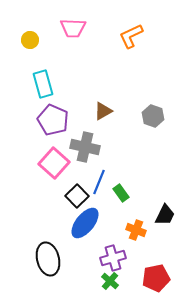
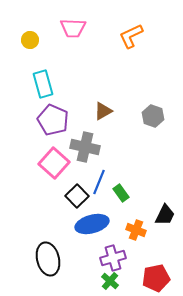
blue ellipse: moved 7 px right, 1 px down; rotated 36 degrees clockwise
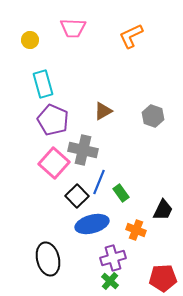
gray cross: moved 2 px left, 3 px down
black trapezoid: moved 2 px left, 5 px up
red pentagon: moved 7 px right; rotated 8 degrees clockwise
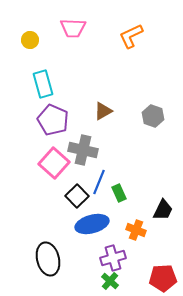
green rectangle: moved 2 px left; rotated 12 degrees clockwise
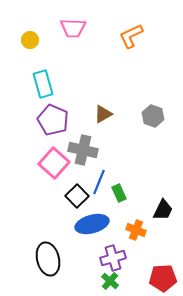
brown triangle: moved 3 px down
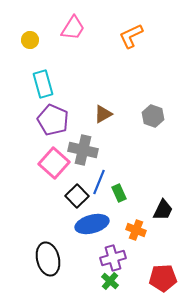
pink trapezoid: rotated 60 degrees counterclockwise
